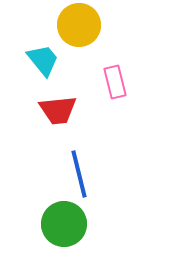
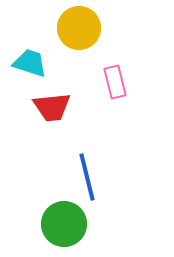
yellow circle: moved 3 px down
cyan trapezoid: moved 13 px left, 3 px down; rotated 33 degrees counterclockwise
red trapezoid: moved 6 px left, 3 px up
blue line: moved 8 px right, 3 px down
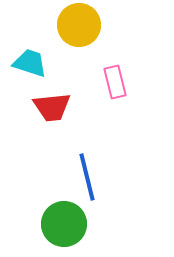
yellow circle: moved 3 px up
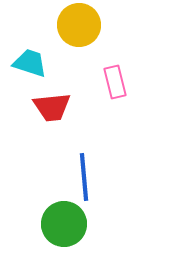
blue line: moved 3 px left; rotated 9 degrees clockwise
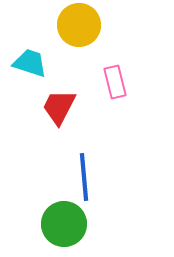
red trapezoid: moved 7 px right; rotated 123 degrees clockwise
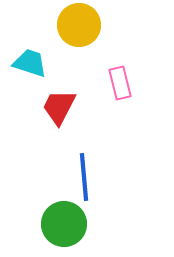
pink rectangle: moved 5 px right, 1 px down
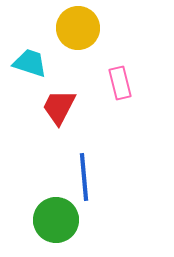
yellow circle: moved 1 px left, 3 px down
green circle: moved 8 px left, 4 px up
